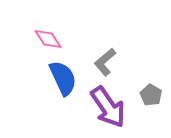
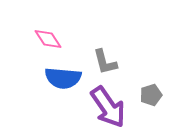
gray L-shape: rotated 64 degrees counterclockwise
blue semicircle: rotated 120 degrees clockwise
gray pentagon: rotated 25 degrees clockwise
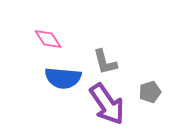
gray pentagon: moved 1 px left, 3 px up
purple arrow: moved 1 px left, 3 px up
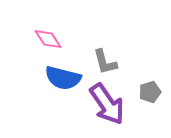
blue semicircle: rotated 9 degrees clockwise
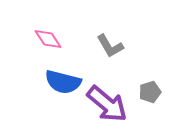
gray L-shape: moved 5 px right, 16 px up; rotated 16 degrees counterclockwise
blue semicircle: moved 4 px down
purple arrow: rotated 15 degrees counterclockwise
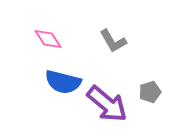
gray L-shape: moved 3 px right, 5 px up
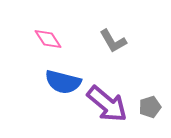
gray pentagon: moved 15 px down
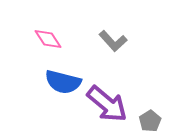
gray L-shape: rotated 12 degrees counterclockwise
gray pentagon: moved 14 px down; rotated 15 degrees counterclockwise
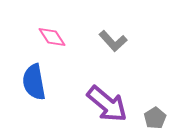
pink diamond: moved 4 px right, 2 px up
blue semicircle: moved 29 px left; rotated 66 degrees clockwise
gray pentagon: moved 5 px right, 3 px up
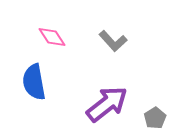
purple arrow: rotated 78 degrees counterclockwise
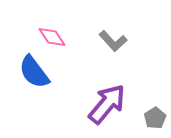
blue semicircle: moved 10 px up; rotated 27 degrees counterclockwise
purple arrow: rotated 12 degrees counterclockwise
